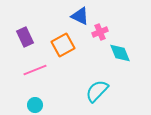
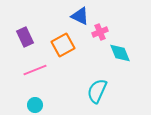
cyan semicircle: rotated 20 degrees counterclockwise
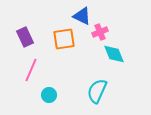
blue triangle: moved 2 px right
orange square: moved 1 px right, 6 px up; rotated 20 degrees clockwise
cyan diamond: moved 6 px left, 1 px down
pink line: moved 4 px left; rotated 45 degrees counterclockwise
cyan circle: moved 14 px right, 10 px up
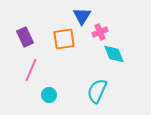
blue triangle: rotated 36 degrees clockwise
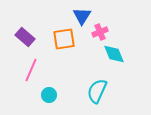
purple rectangle: rotated 24 degrees counterclockwise
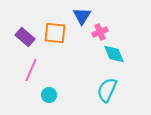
orange square: moved 9 px left, 6 px up; rotated 15 degrees clockwise
cyan semicircle: moved 10 px right, 1 px up
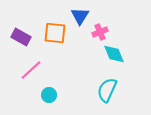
blue triangle: moved 2 px left
purple rectangle: moved 4 px left; rotated 12 degrees counterclockwise
pink line: rotated 25 degrees clockwise
